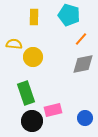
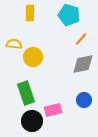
yellow rectangle: moved 4 px left, 4 px up
blue circle: moved 1 px left, 18 px up
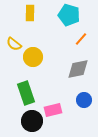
yellow semicircle: rotated 147 degrees counterclockwise
gray diamond: moved 5 px left, 5 px down
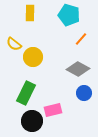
gray diamond: rotated 40 degrees clockwise
green rectangle: rotated 45 degrees clockwise
blue circle: moved 7 px up
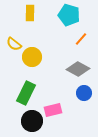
yellow circle: moved 1 px left
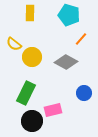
gray diamond: moved 12 px left, 7 px up
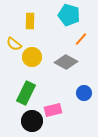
yellow rectangle: moved 8 px down
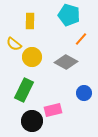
green rectangle: moved 2 px left, 3 px up
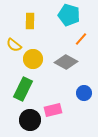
yellow semicircle: moved 1 px down
yellow circle: moved 1 px right, 2 px down
green rectangle: moved 1 px left, 1 px up
black circle: moved 2 px left, 1 px up
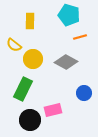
orange line: moved 1 px left, 2 px up; rotated 32 degrees clockwise
